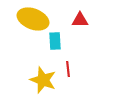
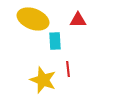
red triangle: moved 2 px left
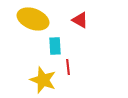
red triangle: moved 2 px right; rotated 30 degrees clockwise
cyan rectangle: moved 5 px down
red line: moved 2 px up
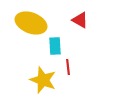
yellow ellipse: moved 2 px left, 4 px down
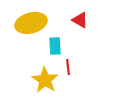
yellow ellipse: rotated 36 degrees counterclockwise
yellow star: moved 2 px right; rotated 12 degrees clockwise
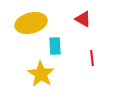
red triangle: moved 3 px right, 1 px up
red line: moved 24 px right, 9 px up
yellow star: moved 4 px left, 6 px up
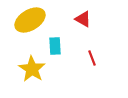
yellow ellipse: moved 1 px left, 3 px up; rotated 16 degrees counterclockwise
red line: rotated 14 degrees counterclockwise
yellow star: moved 9 px left, 5 px up
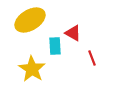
red triangle: moved 10 px left, 14 px down
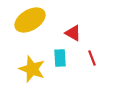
cyan rectangle: moved 5 px right, 12 px down
yellow star: rotated 12 degrees counterclockwise
